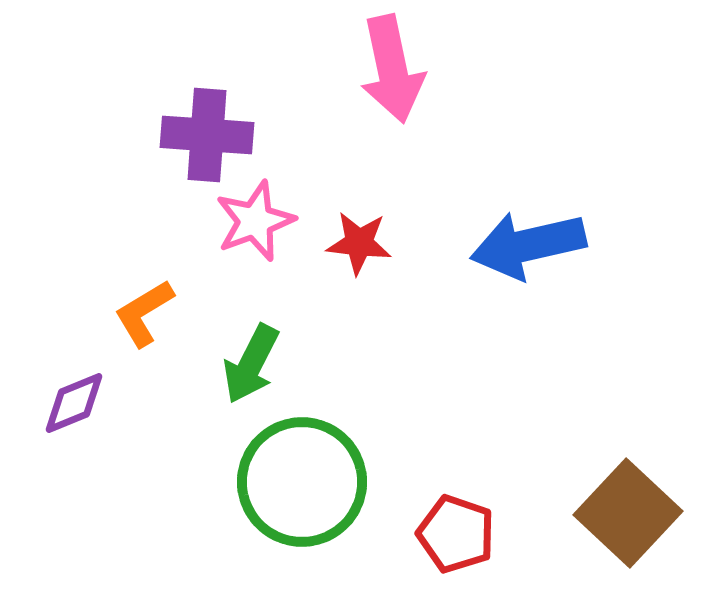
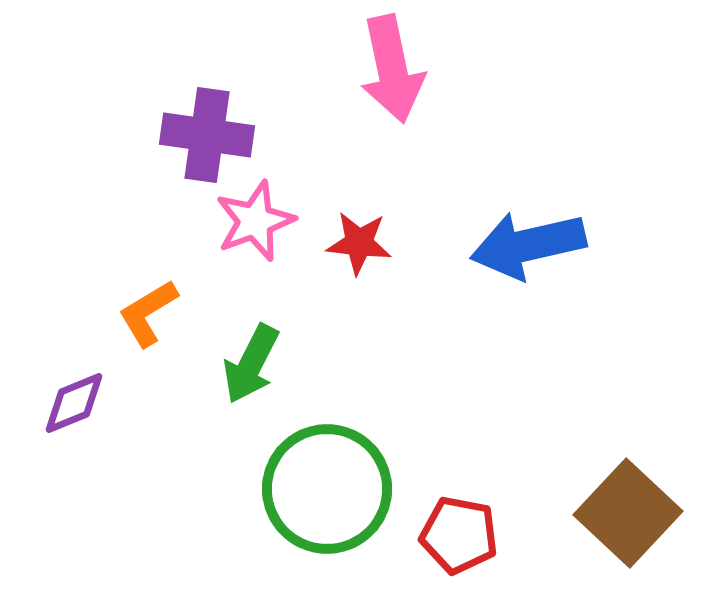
purple cross: rotated 4 degrees clockwise
orange L-shape: moved 4 px right
green circle: moved 25 px right, 7 px down
red pentagon: moved 3 px right, 1 px down; rotated 8 degrees counterclockwise
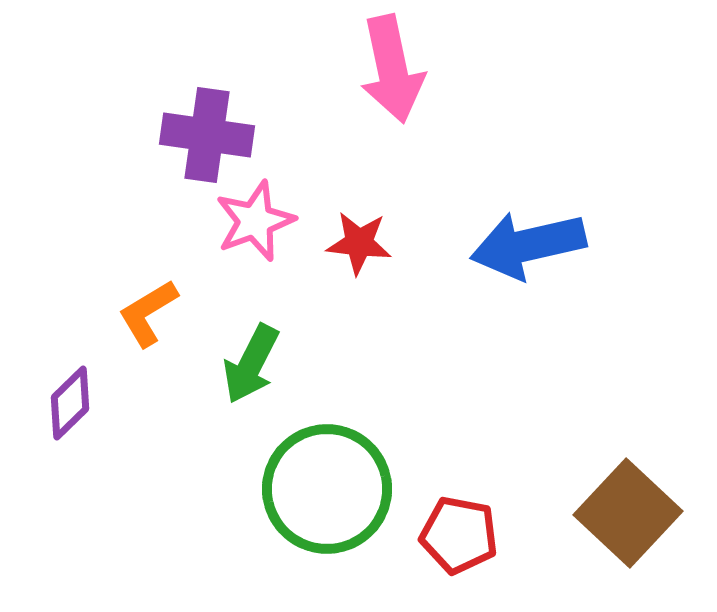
purple diamond: moved 4 px left; rotated 22 degrees counterclockwise
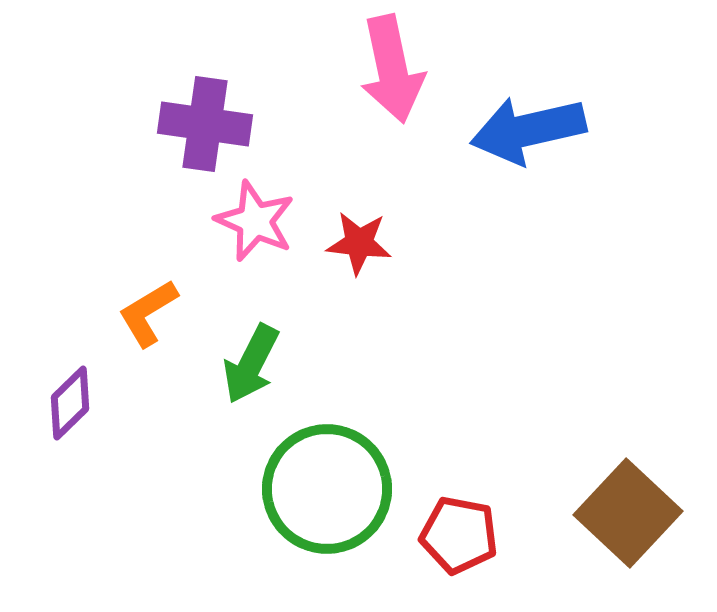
purple cross: moved 2 px left, 11 px up
pink star: rotated 28 degrees counterclockwise
blue arrow: moved 115 px up
